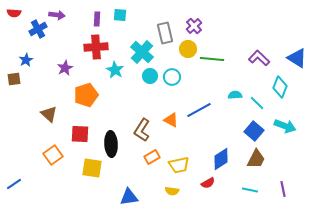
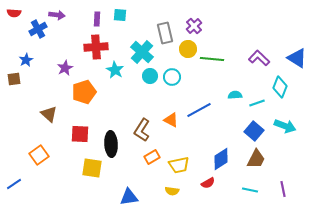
orange pentagon at (86, 95): moved 2 px left, 3 px up
cyan line at (257, 103): rotated 63 degrees counterclockwise
orange square at (53, 155): moved 14 px left
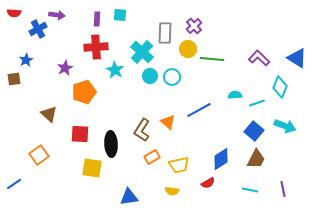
gray rectangle at (165, 33): rotated 15 degrees clockwise
orange triangle at (171, 120): moved 3 px left, 2 px down; rotated 14 degrees clockwise
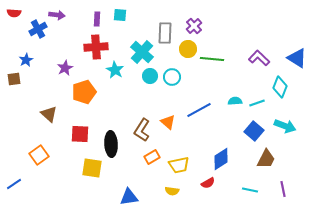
cyan semicircle at (235, 95): moved 6 px down
brown trapezoid at (256, 159): moved 10 px right
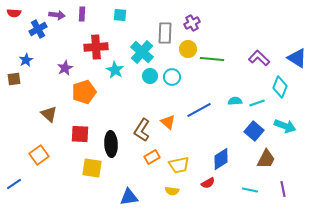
purple rectangle at (97, 19): moved 15 px left, 5 px up
purple cross at (194, 26): moved 2 px left, 3 px up; rotated 14 degrees clockwise
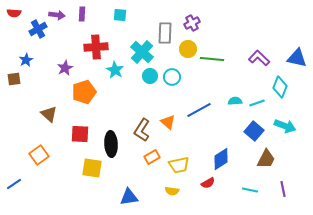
blue triangle at (297, 58): rotated 20 degrees counterclockwise
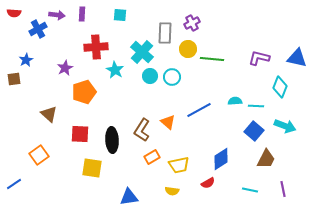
purple L-shape at (259, 58): rotated 30 degrees counterclockwise
cyan line at (257, 103): moved 1 px left, 3 px down; rotated 21 degrees clockwise
black ellipse at (111, 144): moved 1 px right, 4 px up
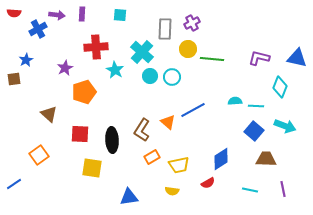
gray rectangle at (165, 33): moved 4 px up
blue line at (199, 110): moved 6 px left
brown trapezoid at (266, 159): rotated 115 degrees counterclockwise
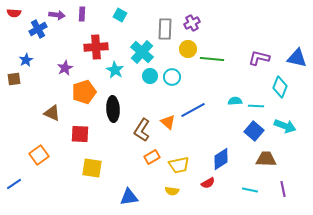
cyan square at (120, 15): rotated 24 degrees clockwise
brown triangle at (49, 114): moved 3 px right, 1 px up; rotated 18 degrees counterclockwise
black ellipse at (112, 140): moved 1 px right, 31 px up
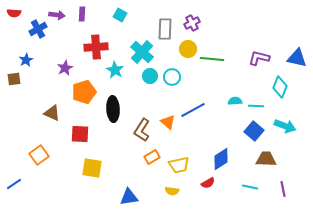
cyan line at (250, 190): moved 3 px up
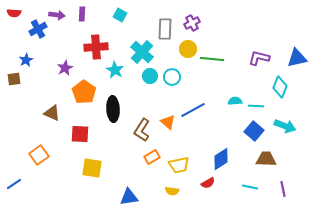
blue triangle at (297, 58): rotated 25 degrees counterclockwise
orange pentagon at (84, 92): rotated 20 degrees counterclockwise
